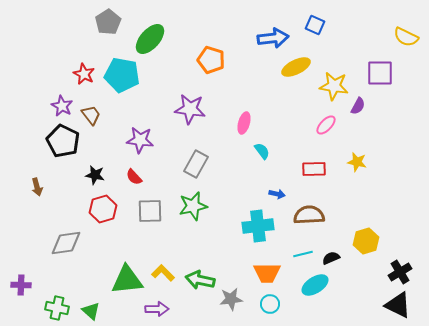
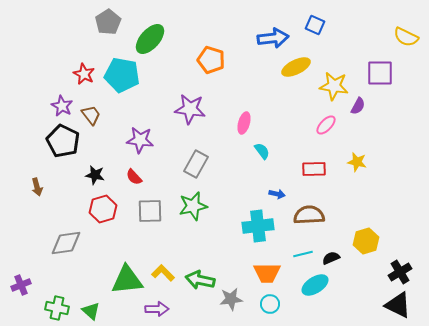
purple cross at (21, 285): rotated 24 degrees counterclockwise
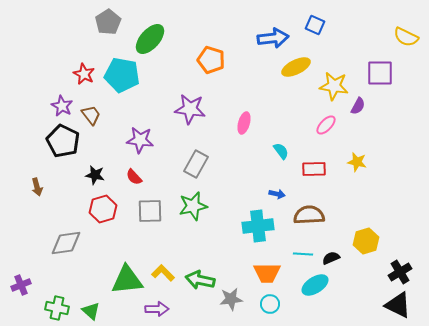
cyan semicircle at (262, 151): moved 19 px right
cyan line at (303, 254): rotated 18 degrees clockwise
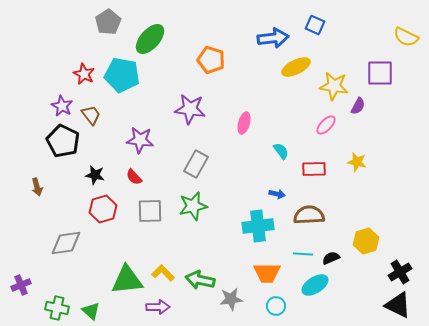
cyan circle at (270, 304): moved 6 px right, 2 px down
purple arrow at (157, 309): moved 1 px right, 2 px up
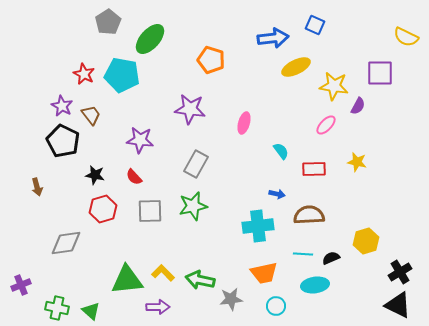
orange trapezoid at (267, 273): moved 3 px left; rotated 12 degrees counterclockwise
cyan ellipse at (315, 285): rotated 24 degrees clockwise
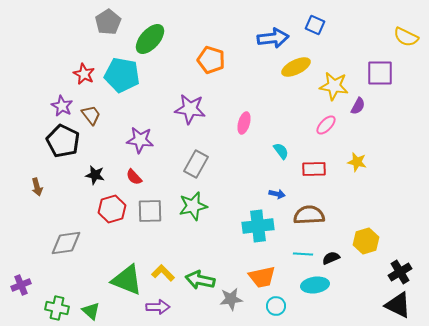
red hexagon at (103, 209): moved 9 px right
orange trapezoid at (264, 273): moved 2 px left, 4 px down
green triangle at (127, 280): rotated 28 degrees clockwise
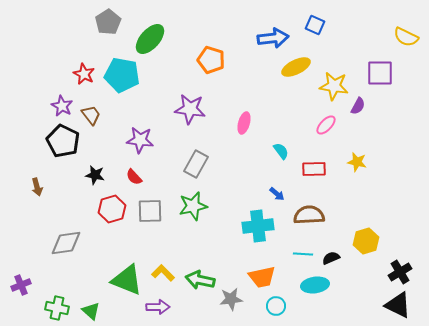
blue arrow at (277, 194): rotated 28 degrees clockwise
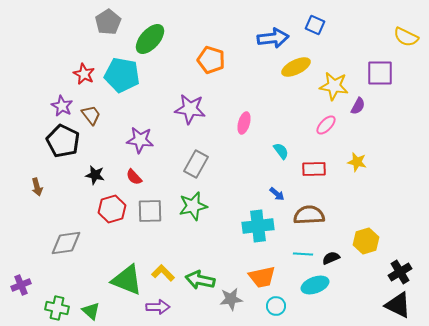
cyan ellipse at (315, 285): rotated 12 degrees counterclockwise
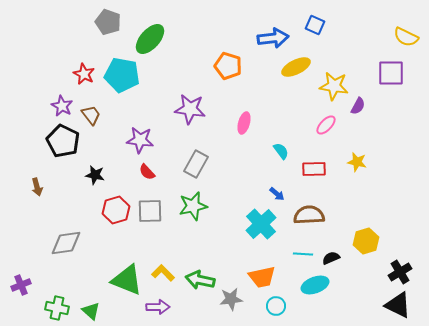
gray pentagon at (108, 22): rotated 20 degrees counterclockwise
orange pentagon at (211, 60): moved 17 px right, 6 px down
purple square at (380, 73): moved 11 px right
red semicircle at (134, 177): moved 13 px right, 5 px up
red hexagon at (112, 209): moved 4 px right, 1 px down
cyan cross at (258, 226): moved 3 px right, 2 px up; rotated 36 degrees counterclockwise
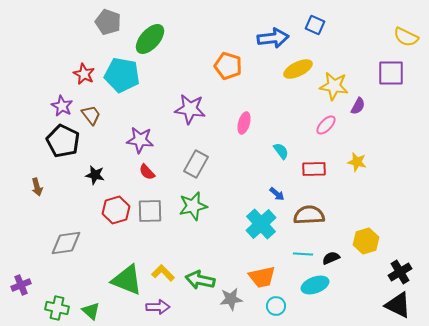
yellow ellipse at (296, 67): moved 2 px right, 2 px down
